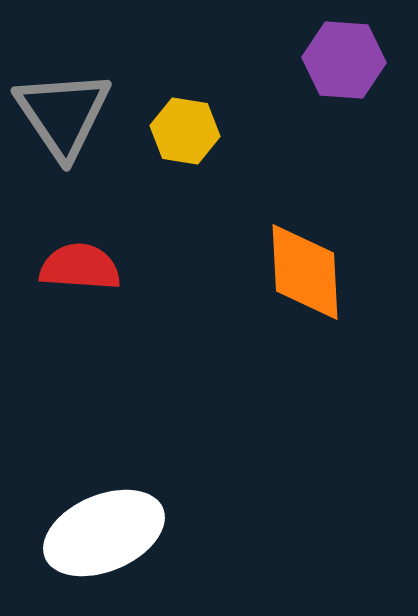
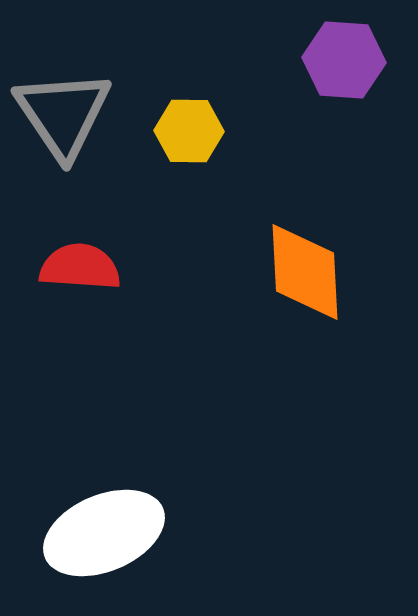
yellow hexagon: moved 4 px right; rotated 8 degrees counterclockwise
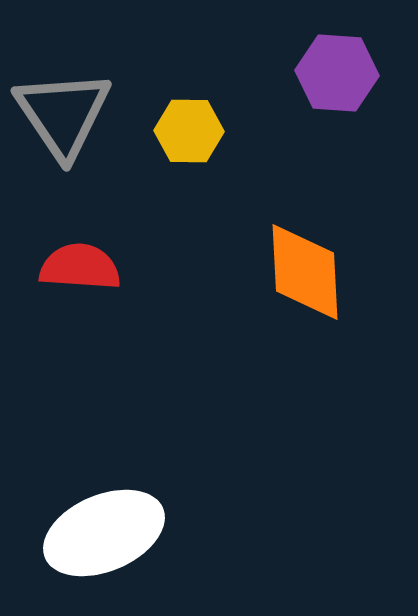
purple hexagon: moved 7 px left, 13 px down
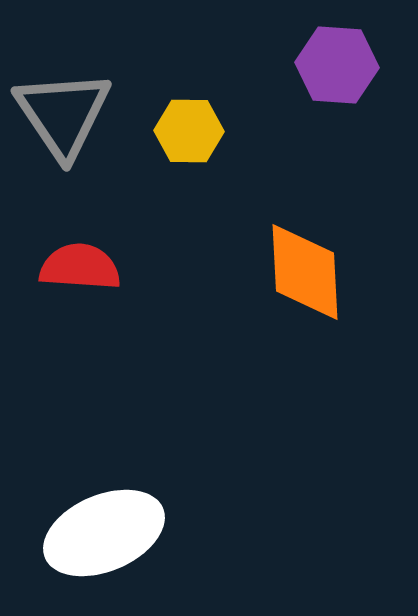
purple hexagon: moved 8 px up
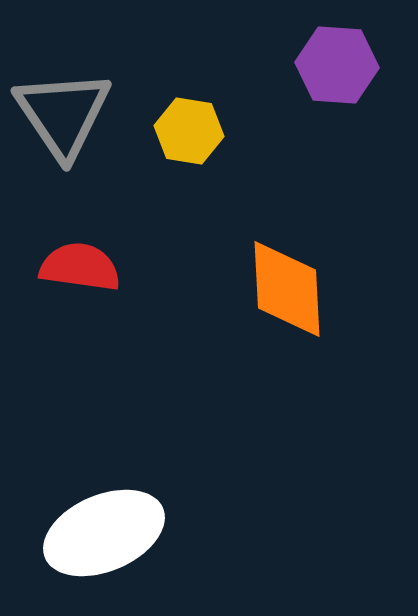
yellow hexagon: rotated 8 degrees clockwise
red semicircle: rotated 4 degrees clockwise
orange diamond: moved 18 px left, 17 px down
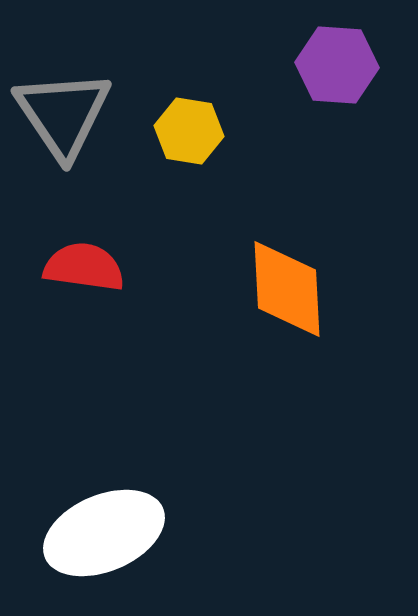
red semicircle: moved 4 px right
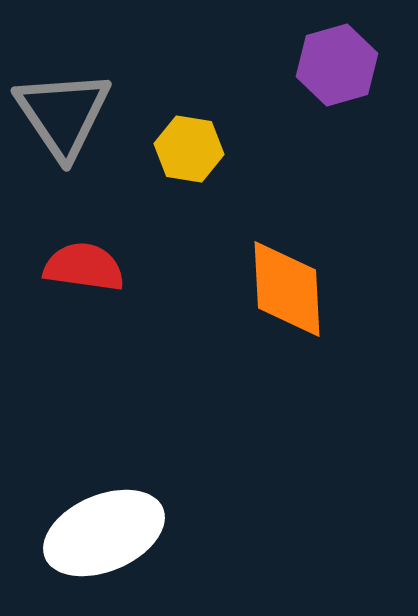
purple hexagon: rotated 20 degrees counterclockwise
yellow hexagon: moved 18 px down
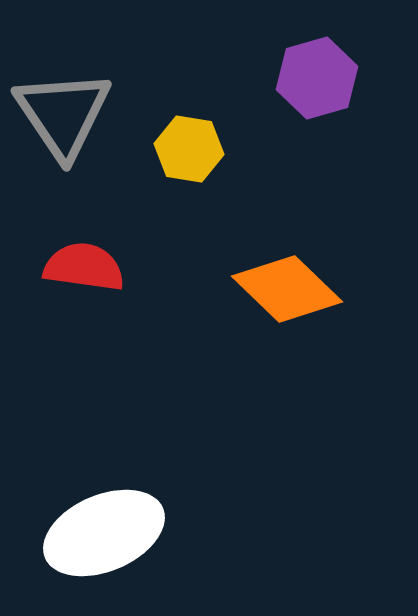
purple hexagon: moved 20 px left, 13 px down
orange diamond: rotated 43 degrees counterclockwise
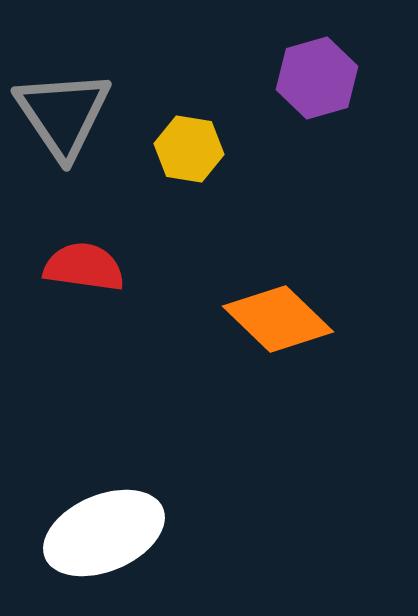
orange diamond: moved 9 px left, 30 px down
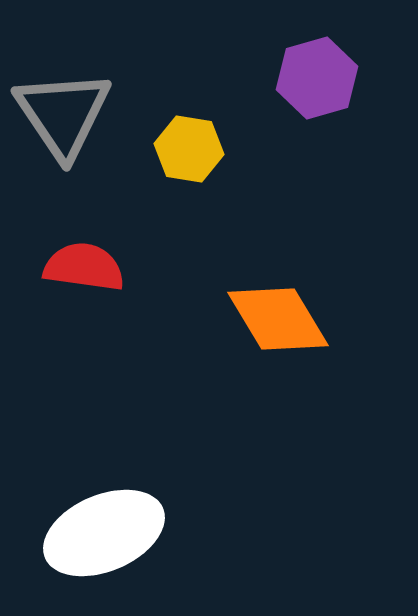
orange diamond: rotated 15 degrees clockwise
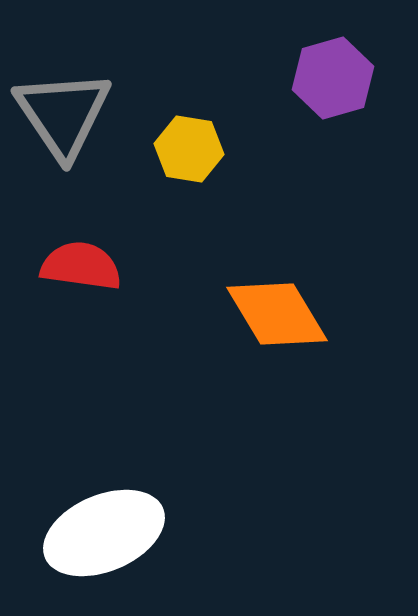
purple hexagon: moved 16 px right
red semicircle: moved 3 px left, 1 px up
orange diamond: moved 1 px left, 5 px up
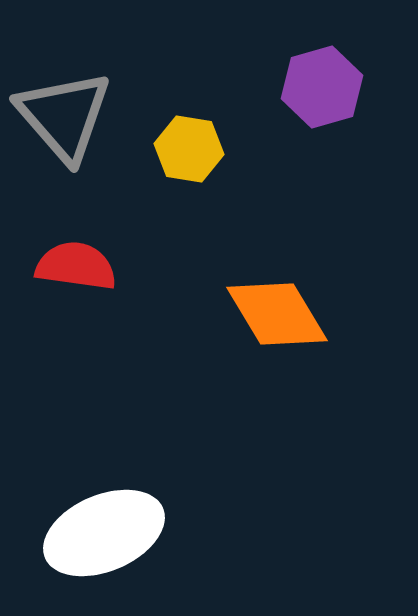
purple hexagon: moved 11 px left, 9 px down
gray triangle: moved 1 px right, 2 px down; rotated 7 degrees counterclockwise
red semicircle: moved 5 px left
